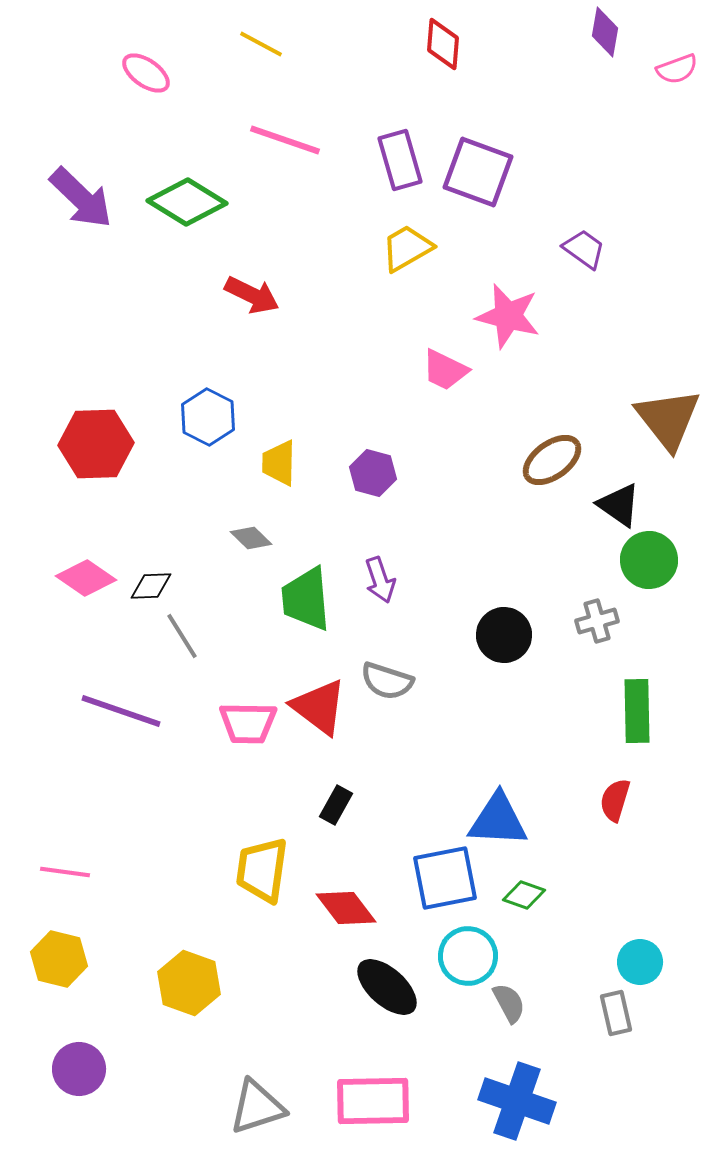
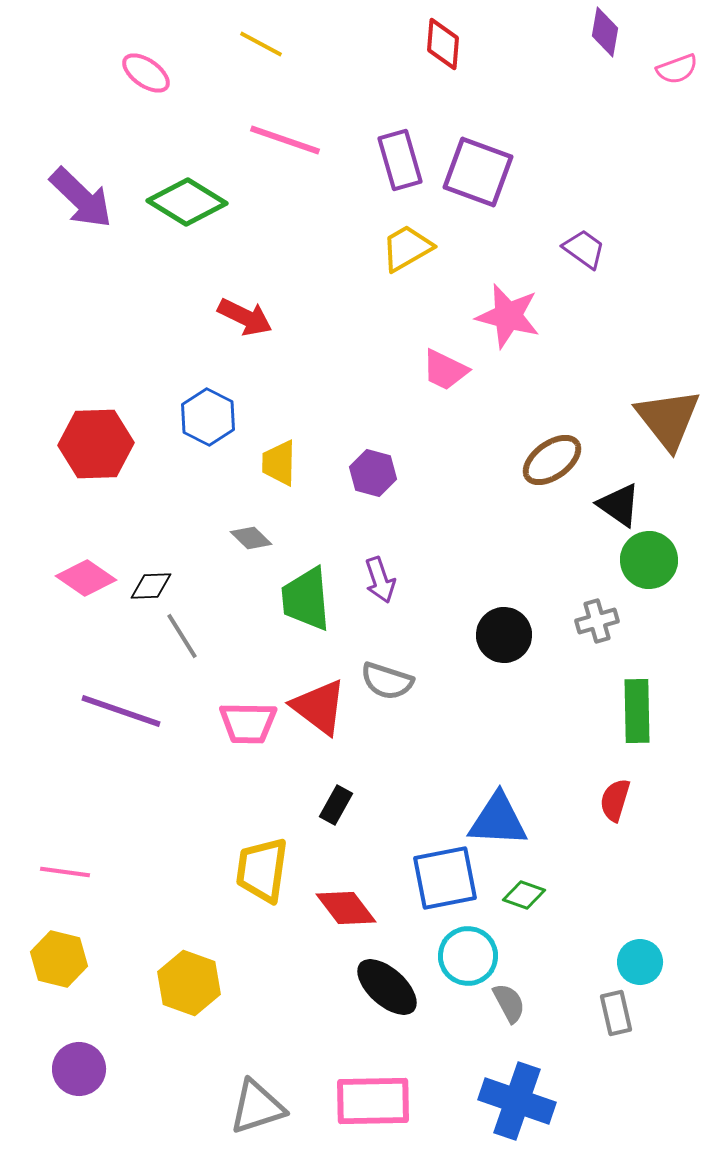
red arrow at (252, 295): moved 7 px left, 22 px down
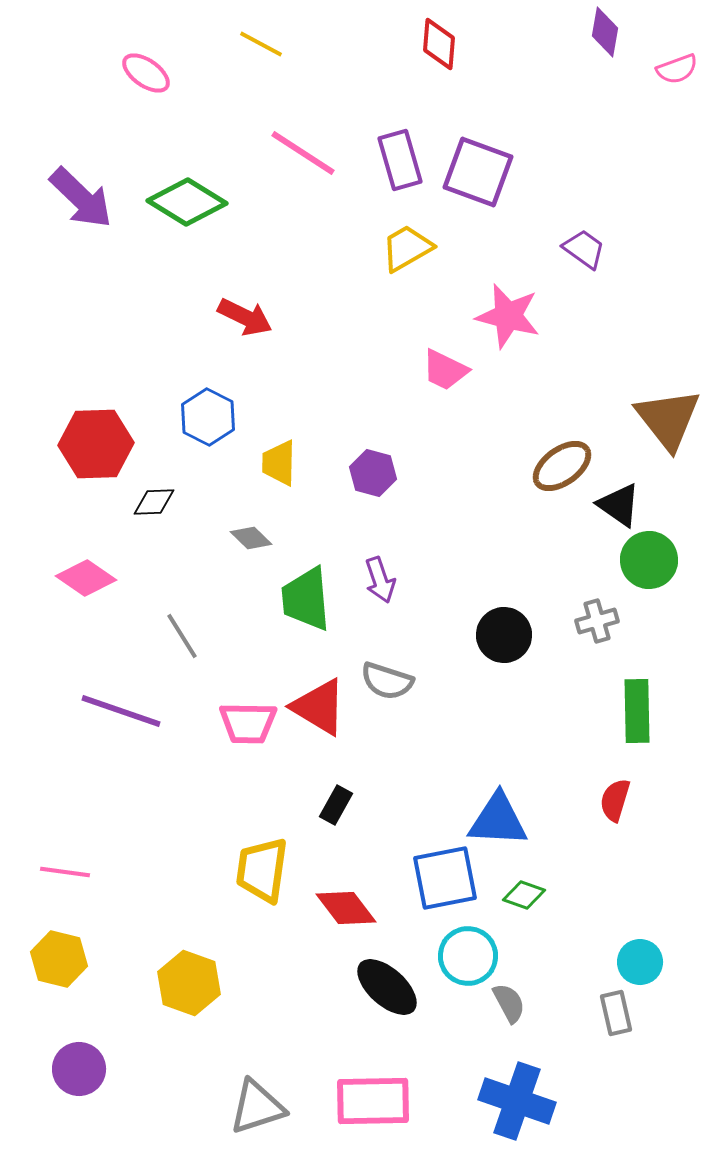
red diamond at (443, 44): moved 4 px left
pink line at (285, 140): moved 18 px right, 13 px down; rotated 14 degrees clockwise
brown ellipse at (552, 460): moved 10 px right, 6 px down
black diamond at (151, 586): moved 3 px right, 84 px up
red triangle at (319, 707): rotated 6 degrees counterclockwise
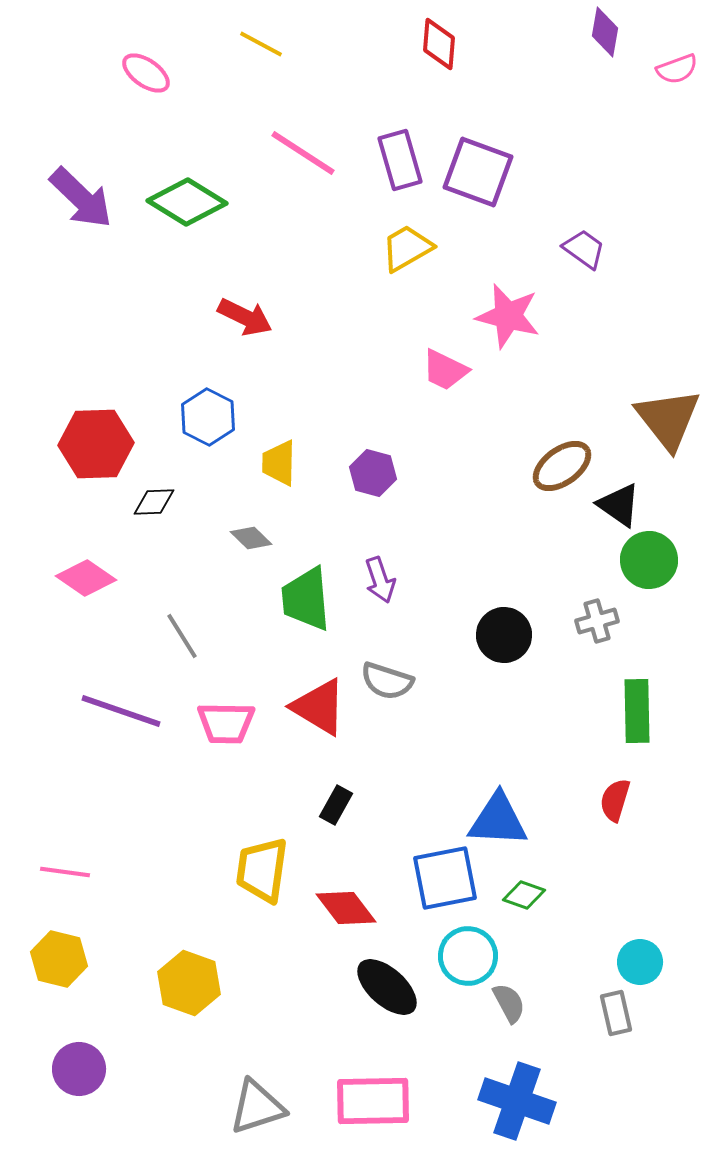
pink trapezoid at (248, 723): moved 22 px left
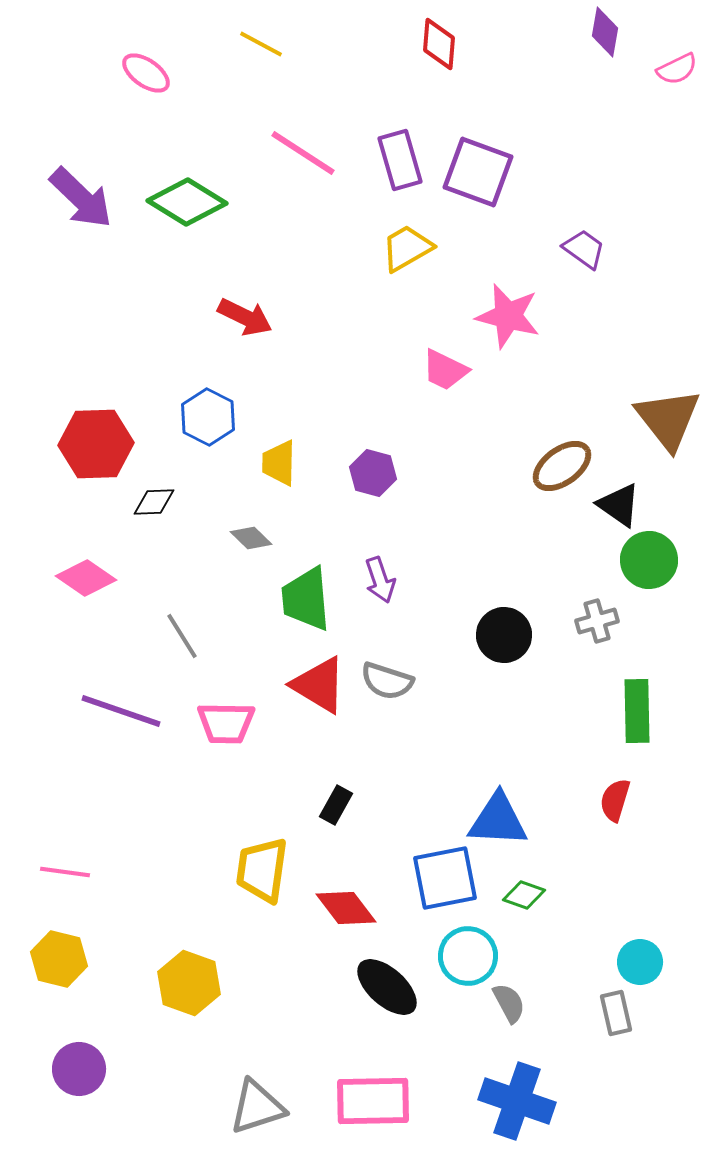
pink semicircle at (677, 69): rotated 6 degrees counterclockwise
red triangle at (319, 707): moved 22 px up
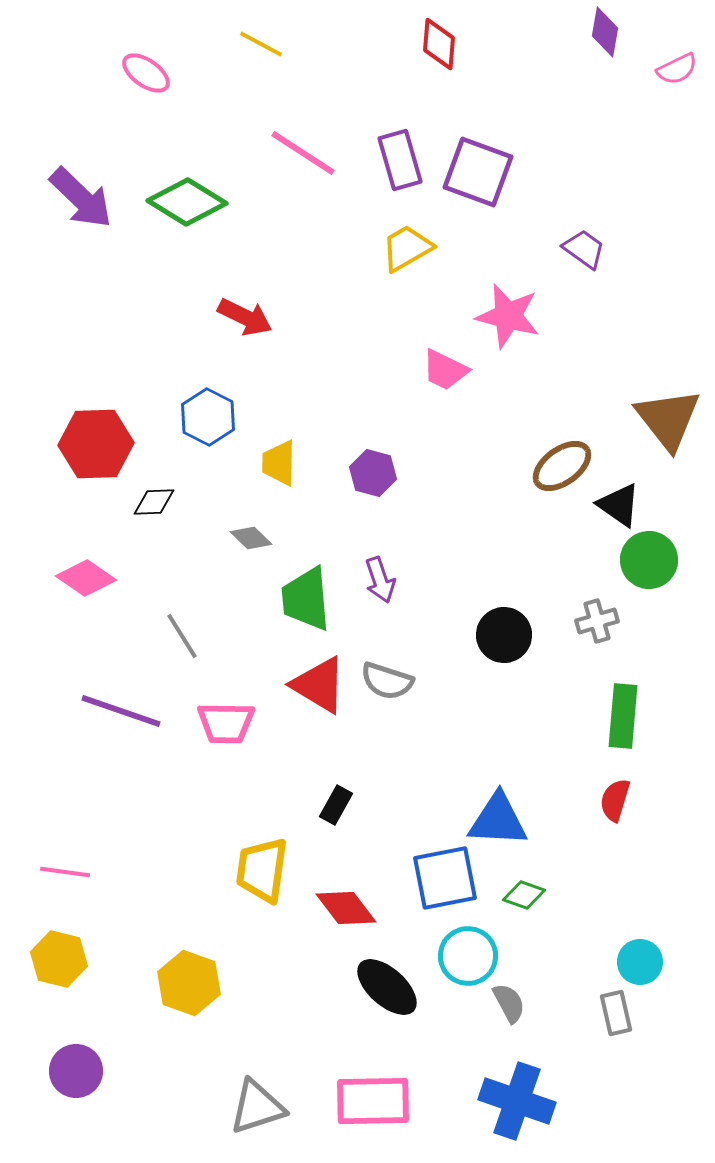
green rectangle at (637, 711): moved 14 px left, 5 px down; rotated 6 degrees clockwise
purple circle at (79, 1069): moved 3 px left, 2 px down
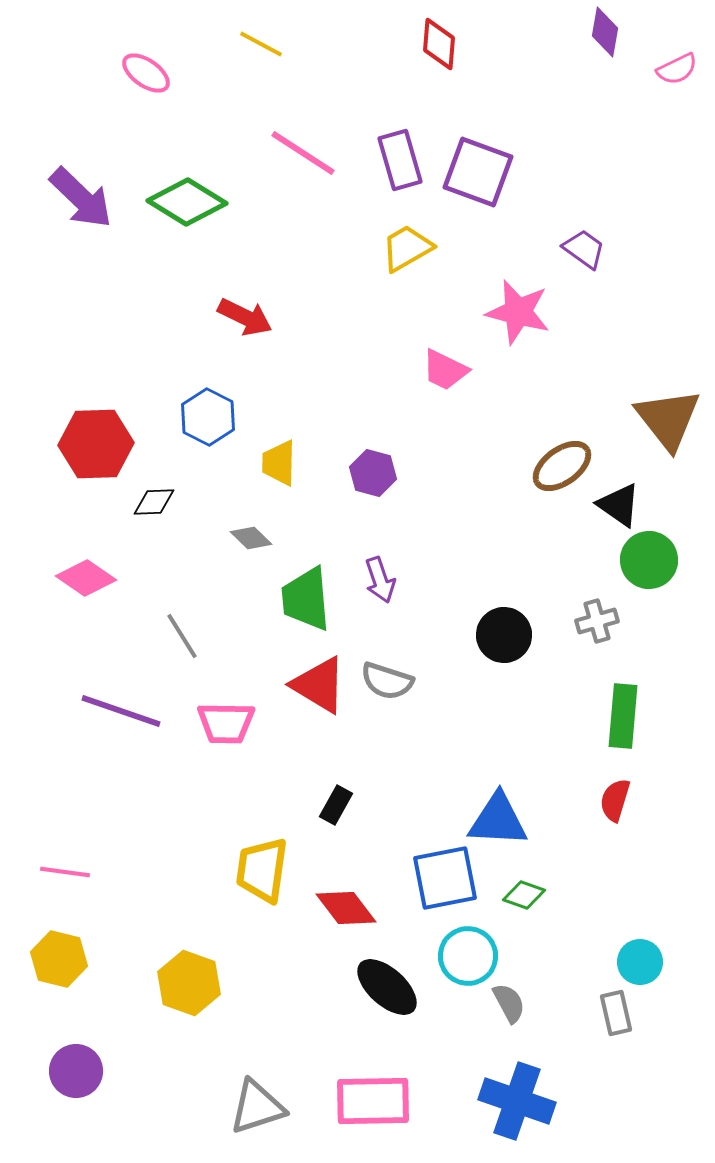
pink star at (508, 316): moved 10 px right, 4 px up
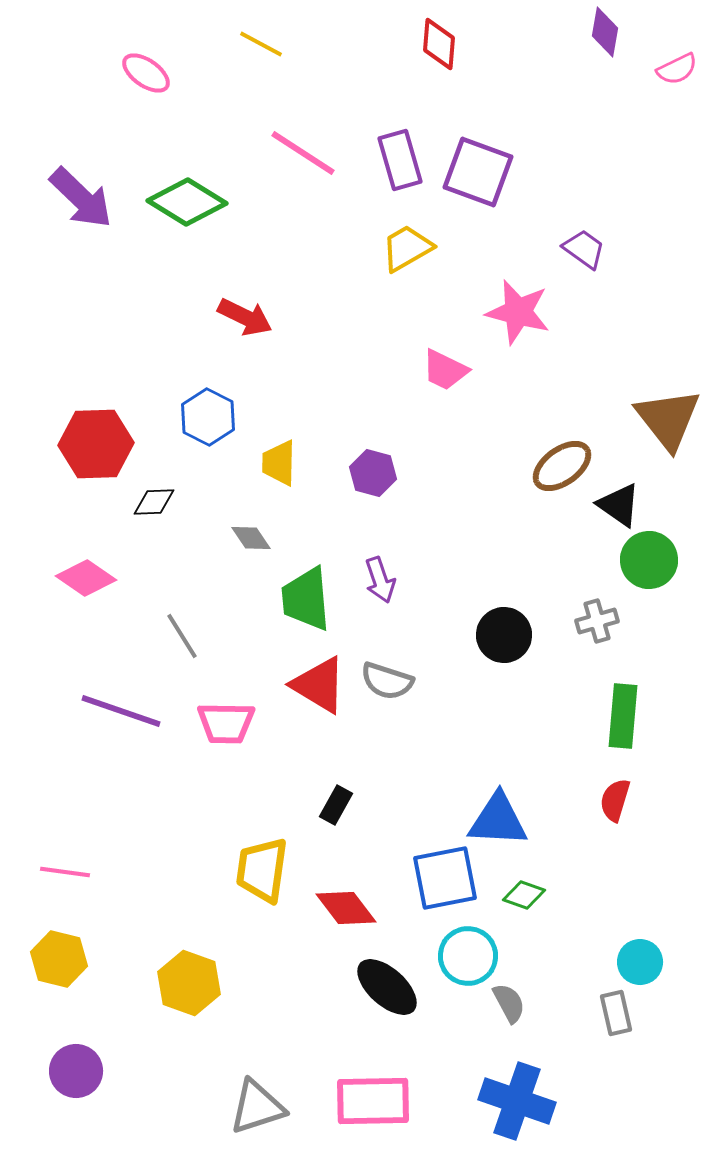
gray diamond at (251, 538): rotated 12 degrees clockwise
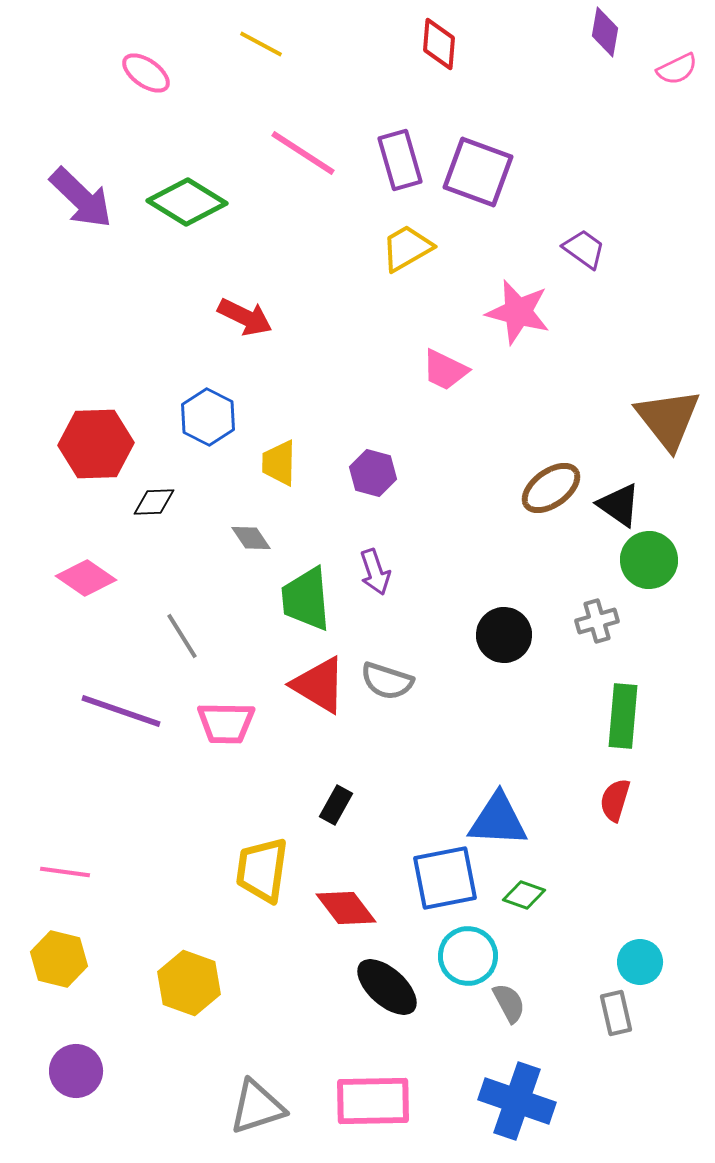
brown ellipse at (562, 466): moved 11 px left, 22 px down
purple arrow at (380, 580): moved 5 px left, 8 px up
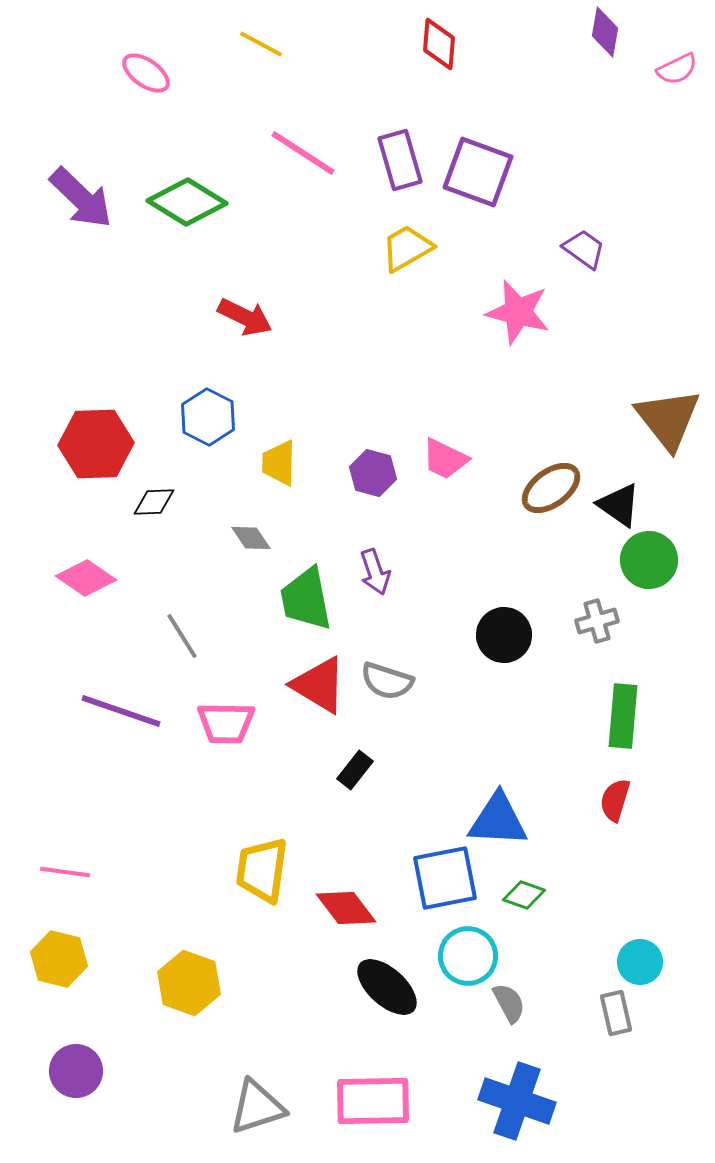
pink trapezoid at (445, 370): moved 89 px down
green trapezoid at (306, 599): rotated 6 degrees counterclockwise
black rectangle at (336, 805): moved 19 px right, 35 px up; rotated 9 degrees clockwise
